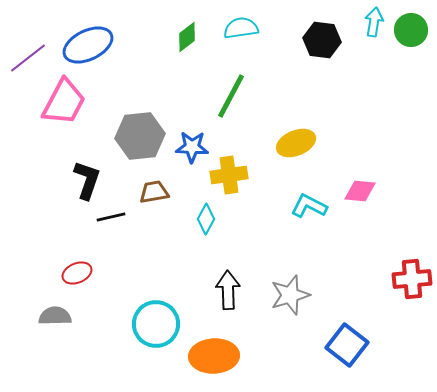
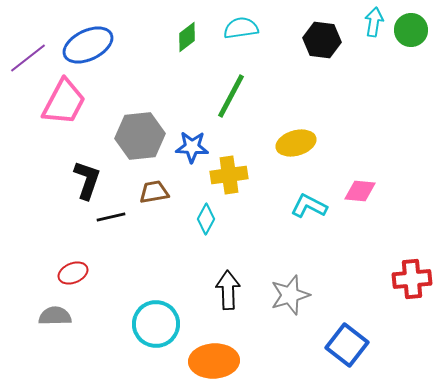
yellow ellipse: rotated 6 degrees clockwise
red ellipse: moved 4 px left
orange ellipse: moved 5 px down
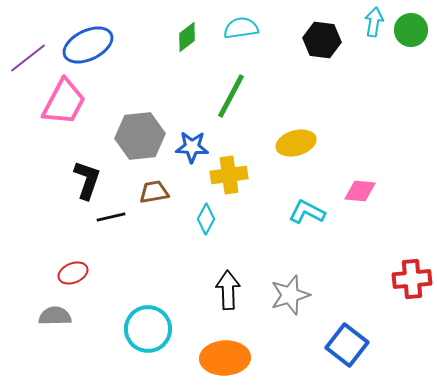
cyan L-shape: moved 2 px left, 6 px down
cyan circle: moved 8 px left, 5 px down
orange ellipse: moved 11 px right, 3 px up
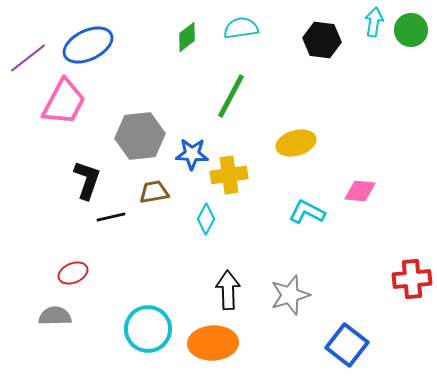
blue star: moved 7 px down
orange ellipse: moved 12 px left, 15 px up
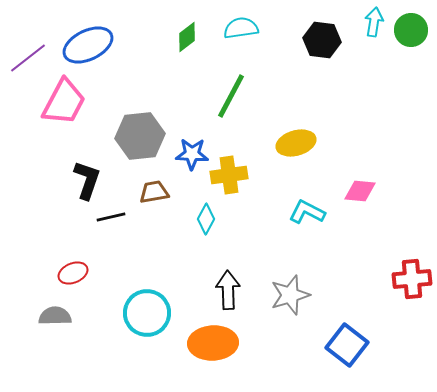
cyan circle: moved 1 px left, 16 px up
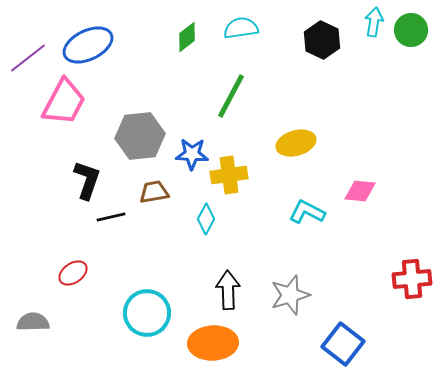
black hexagon: rotated 18 degrees clockwise
red ellipse: rotated 12 degrees counterclockwise
gray semicircle: moved 22 px left, 6 px down
blue square: moved 4 px left, 1 px up
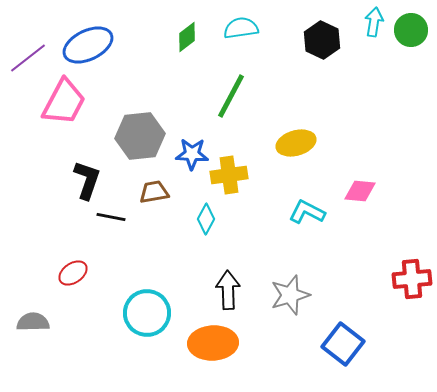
black line: rotated 24 degrees clockwise
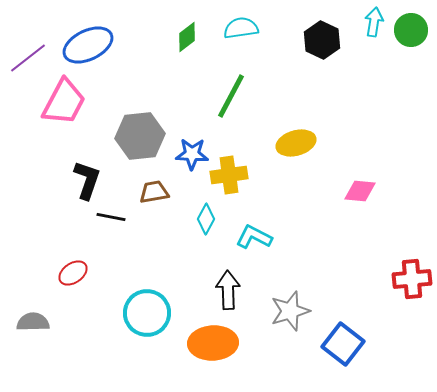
cyan L-shape: moved 53 px left, 25 px down
gray star: moved 16 px down
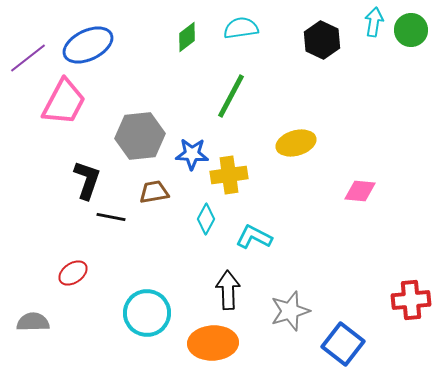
red cross: moved 1 px left, 21 px down
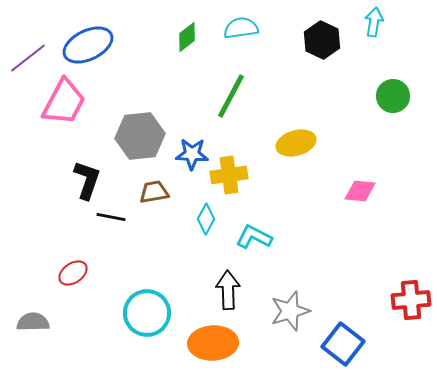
green circle: moved 18 px left, 66 px down
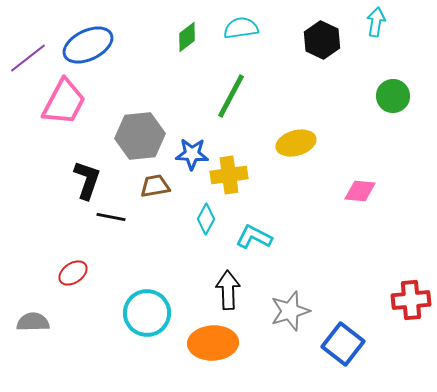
cyan arrow: moved 2 px right
brown trapezoid: moved 1 px right, 6 px up
